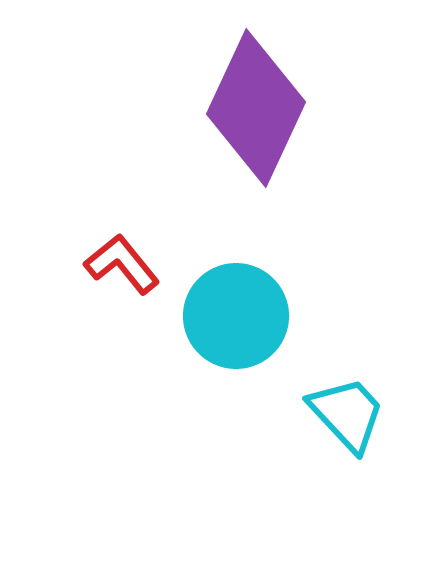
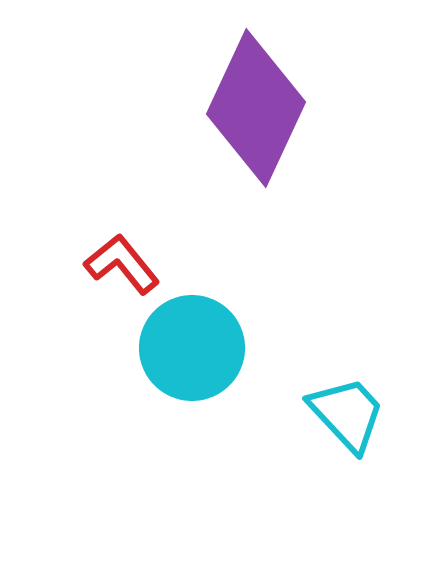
cyan circle: moved 44 px left, 32 px down
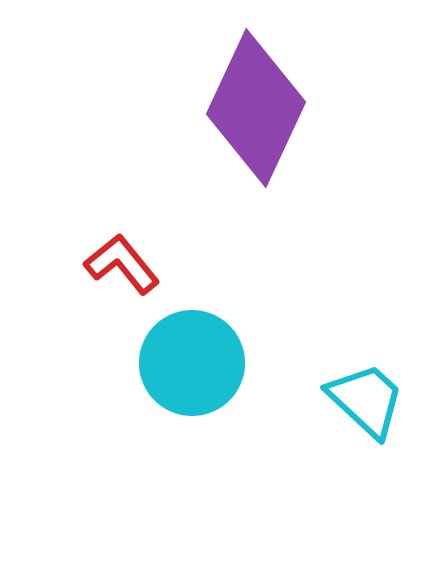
cyan circle: moved 15 px down
cyan trapezoid: moved 19 px right, 14 px up; rotated 4 degrees counterclockwise
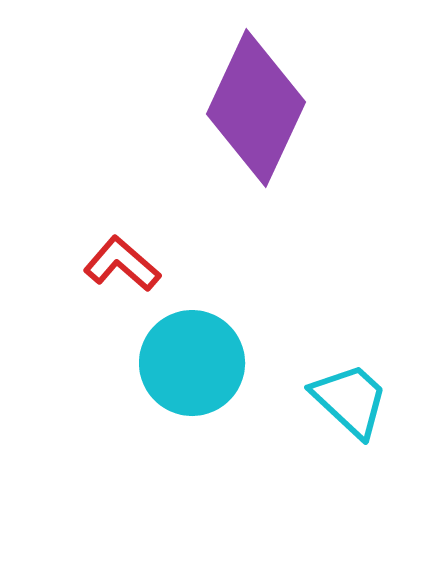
red L-shape: rotated 10 degrees counterclockwise
cyan trapezoid: moved 16 px left
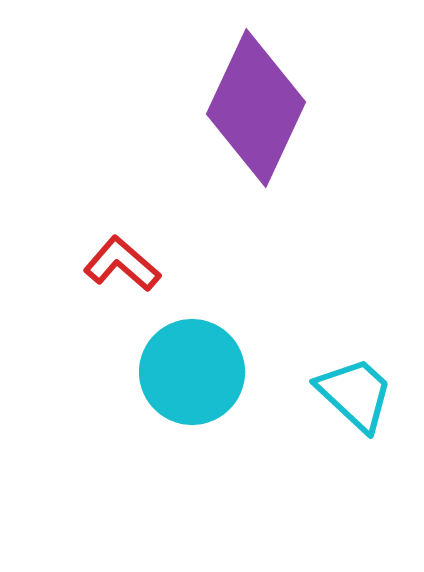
cyan circle: moved 9 px down
cyan trapezoid: moved 5 px right, 6 px up
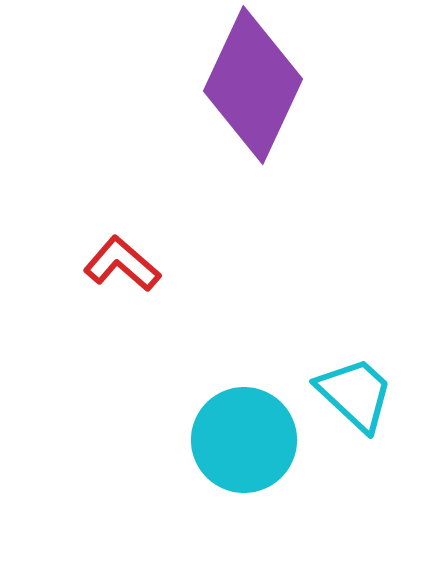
purple diamond: moved 3 px left, 23 px up
cyan circle: moved 52 px right, 68 px down
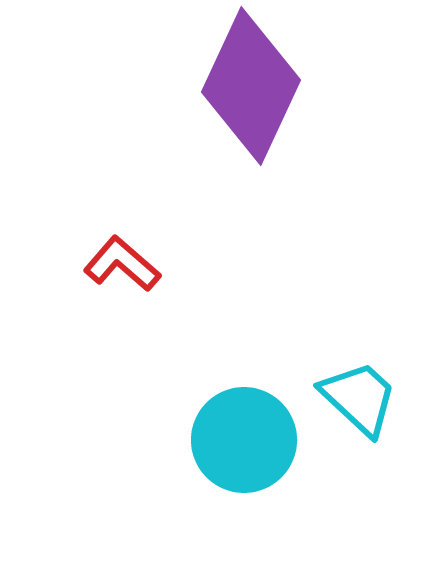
purple diamond: moved 2 px left, 1 px down
cyan trapezoid: moved 4 px right, 4 px down
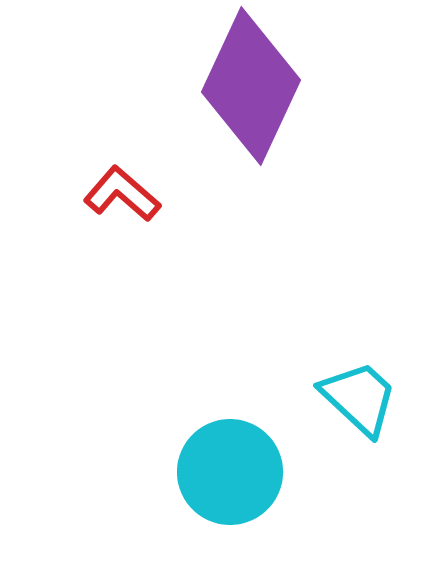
red L-shape: moved 70 px up
cyan circle: moved 14 px left, 32 px down
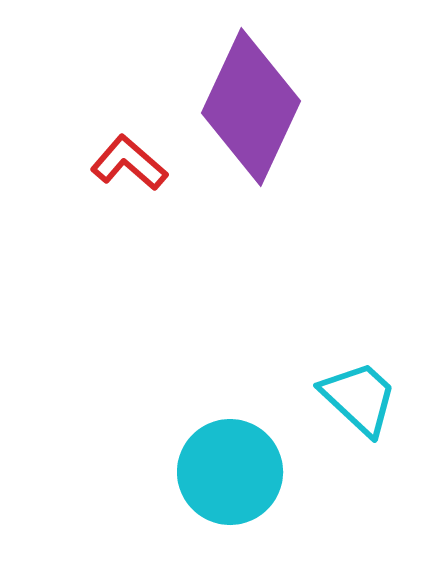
purple diamond: moved 21 px down
red L-shape: moved 7 px right, 31 px up
